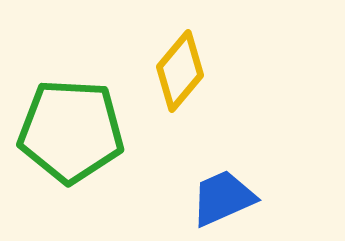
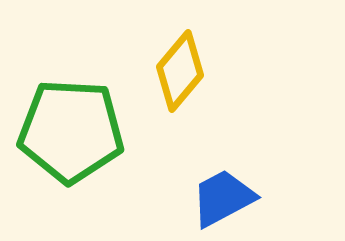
blue trapezoid: rotated 4 degrees counterclockwise
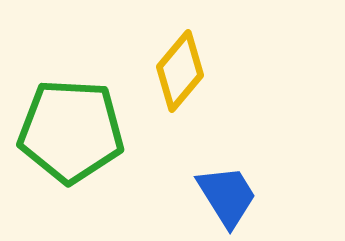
blue trapezoid: moved 4 px right, 2 px up; rotated 86 degrees clockwise
